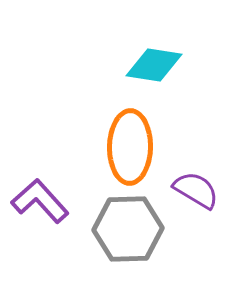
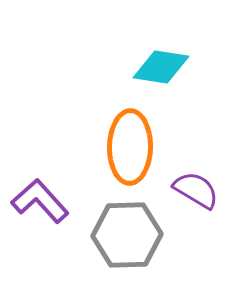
cyan diamond: moved 7 px right, 2 px down
gray hexagon: moved 1 px left, 6 px down
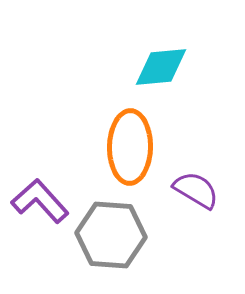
cyan diamond: rotated 14 degrees counterclockwise
gray hexagon: moved 16 px left; rotated 6 degrees clockwise
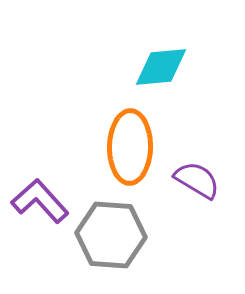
purple semicircle: moved 1 px right, 10 px up
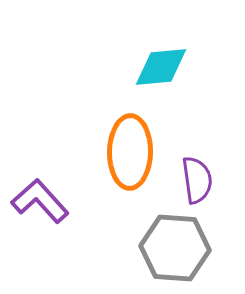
orange ellipse: moved 5 px down
purple semicircle: rotated 51 degrees clockwise
gray hexagon: moved 64 px right, 13 px down
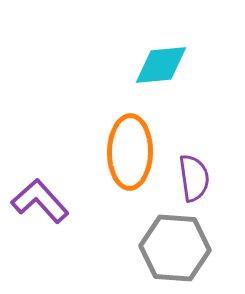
cyan diamond: moved 2 px up
purple semicircle: moved 3 px left, 2 px up
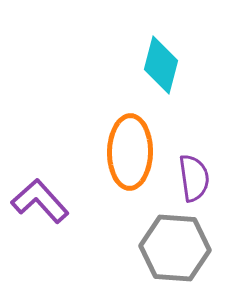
cyan diamond: rotated 70 degrees counterclockwise
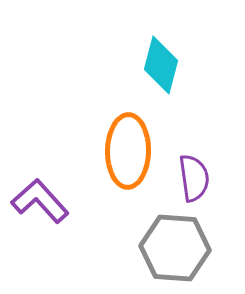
orange ellipse: moved 2 px left, 1 px up
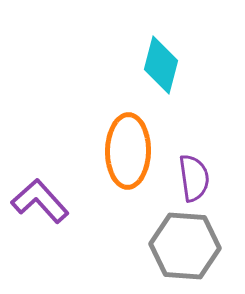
gray hexagon: moved 10 px right, 2 px up
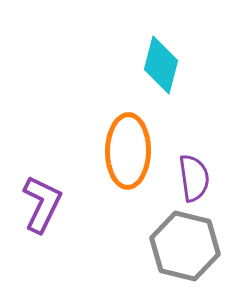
purple L-shape: moved 2 px right, 3 px down; rotated 68 degrees clockwise
gray hexagon: rotated 10 degrees clockwise
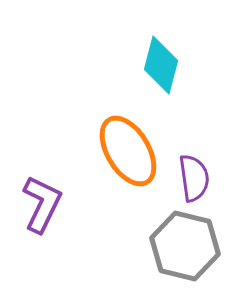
orange ellipse: rotated 32 degrees counterclockwise
